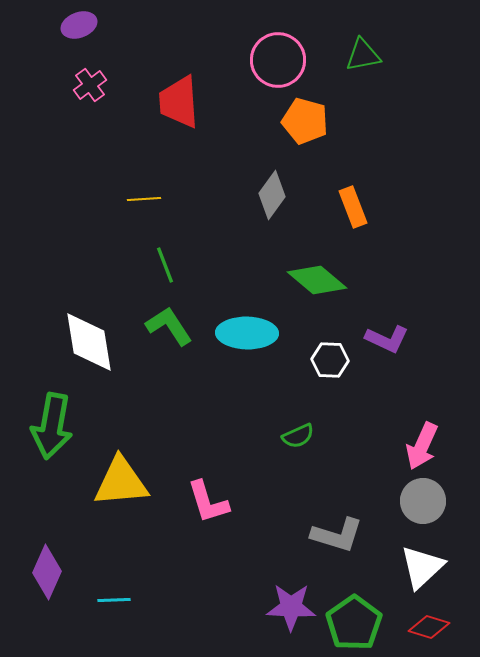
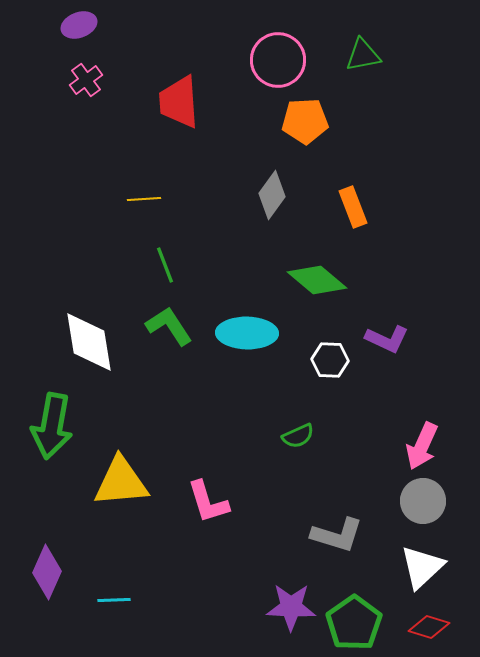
pink cross: moved 4 px left, 5 px up
orange pentagon: rotated 18 degrees counterclockwise
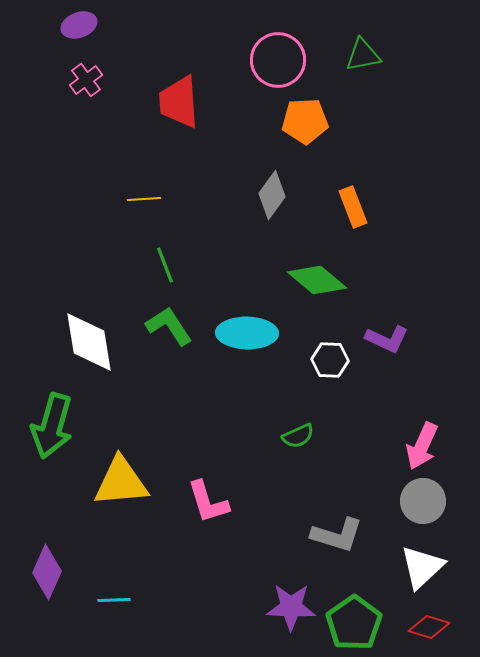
green arrow: rotated 6 degrees clockwise
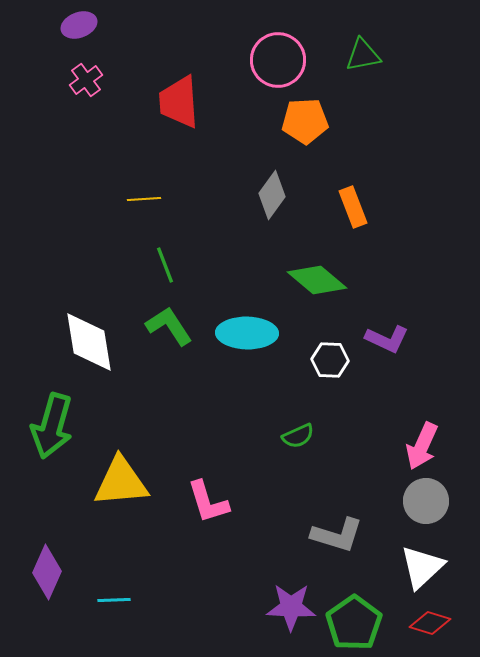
gray circle: moved 3 px right
red diamond: moved 1 px right, 4 px up
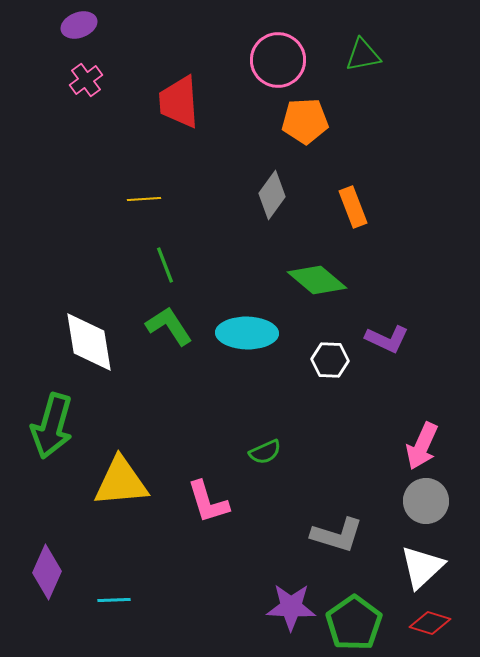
green semicircle: moved 33 px left, 16 px down
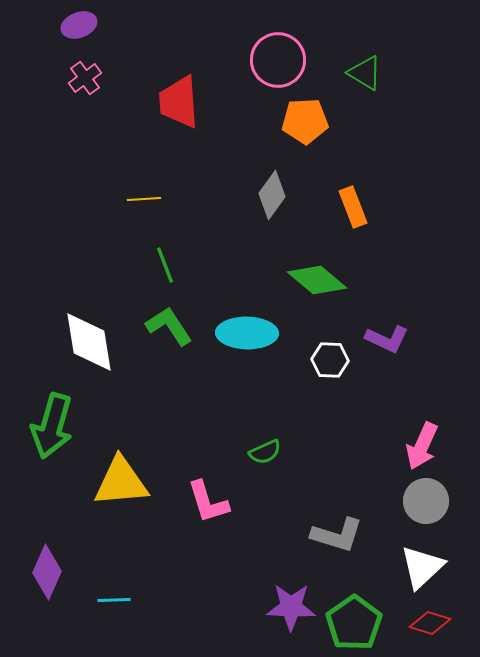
green triangle: moved 2 px right, 18 px down; rotated 42 degrees clockwise
pink cross: moved 1 px left, 2 px up
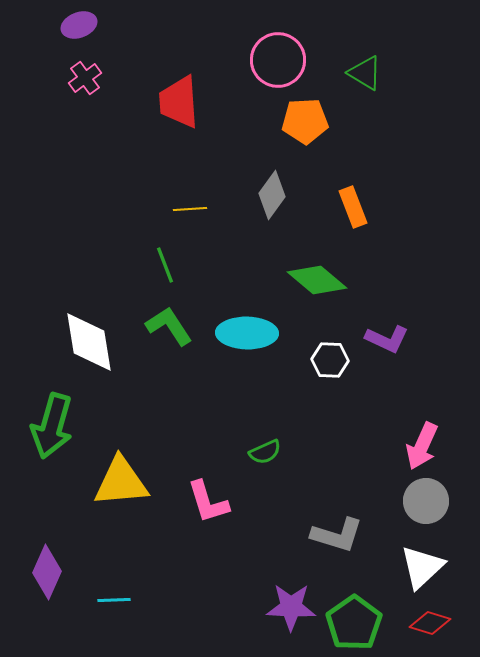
yellow line: moved 46 px right, 10 px down
